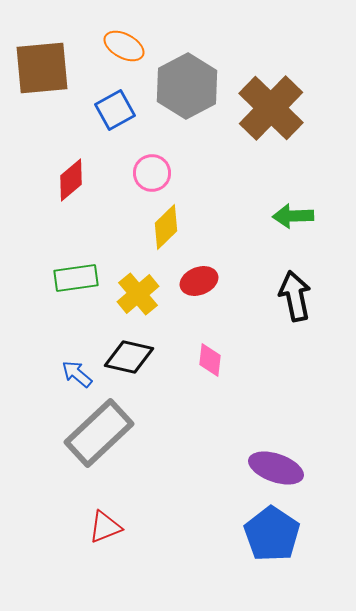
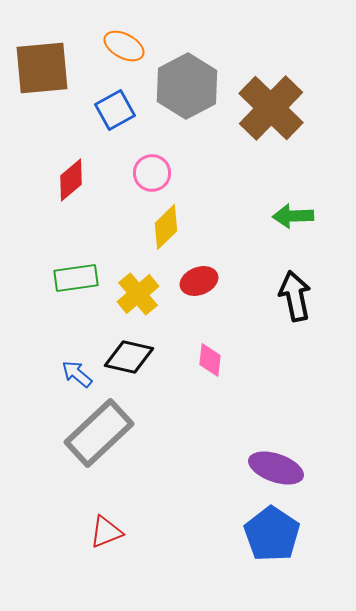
red triangle: moved 1 px right, 5 px down
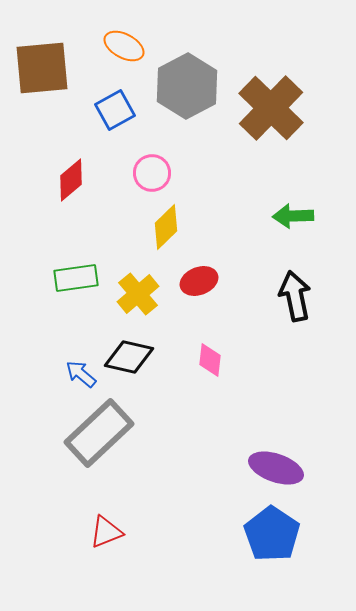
blue arrow: moved 4 px right
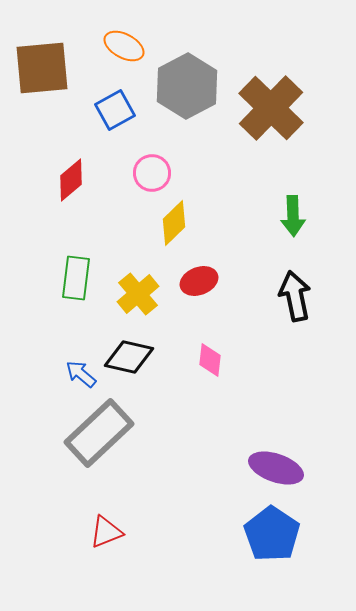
green arrow: rotated 90 degrees counterclockwise
yellow diamond: moved 8 px right, 4 px up
green rectangle: rotated 75 degrees counterclockwise
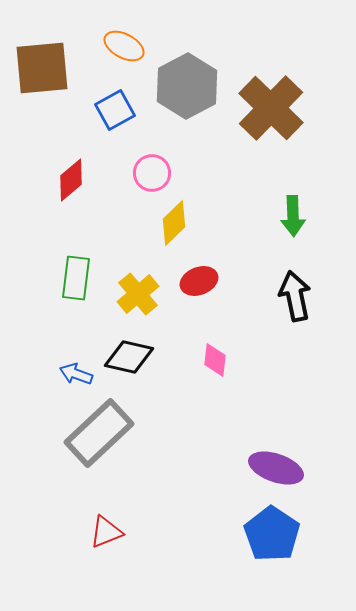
pink diamond: moved 5 px right
blue arrow: moved 5 px left; rotated 20 degrees counterclockwise
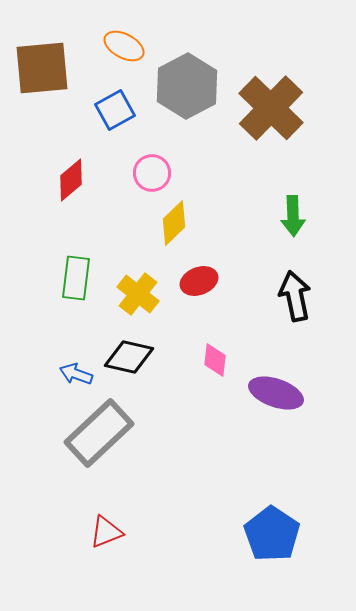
yellow cross: rotated 12 degrees counterclockwise
purple ellipse: moved 75 px up
